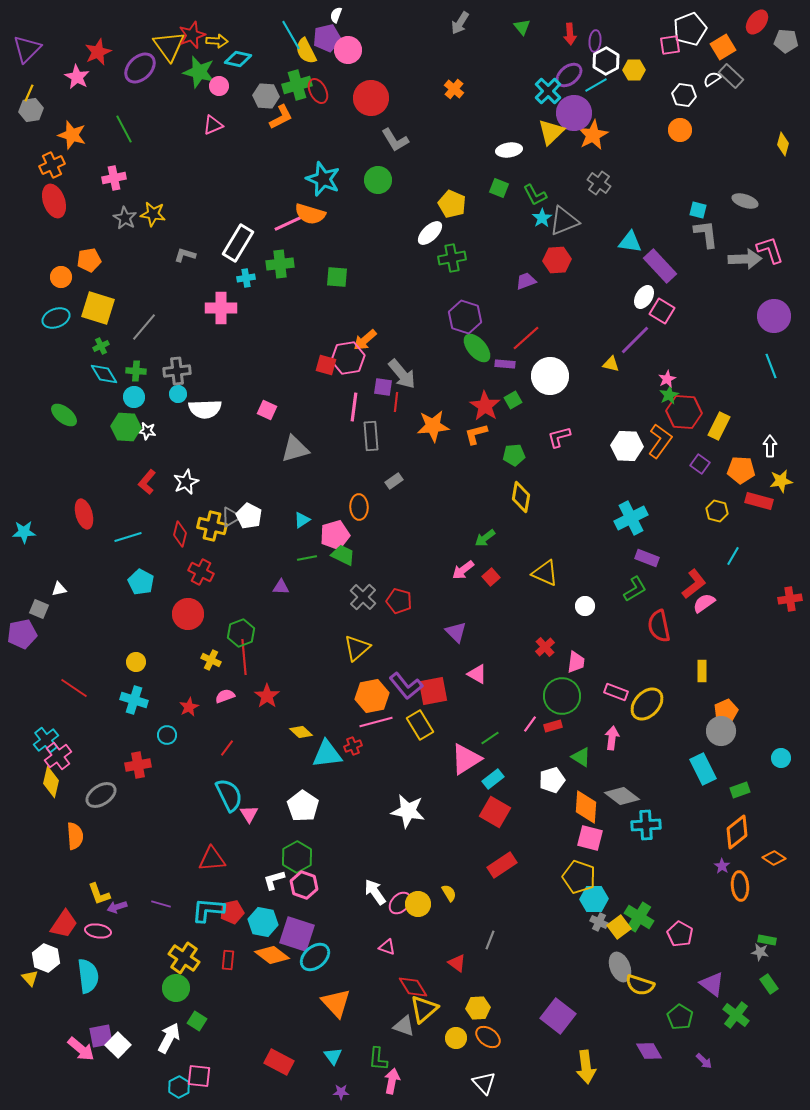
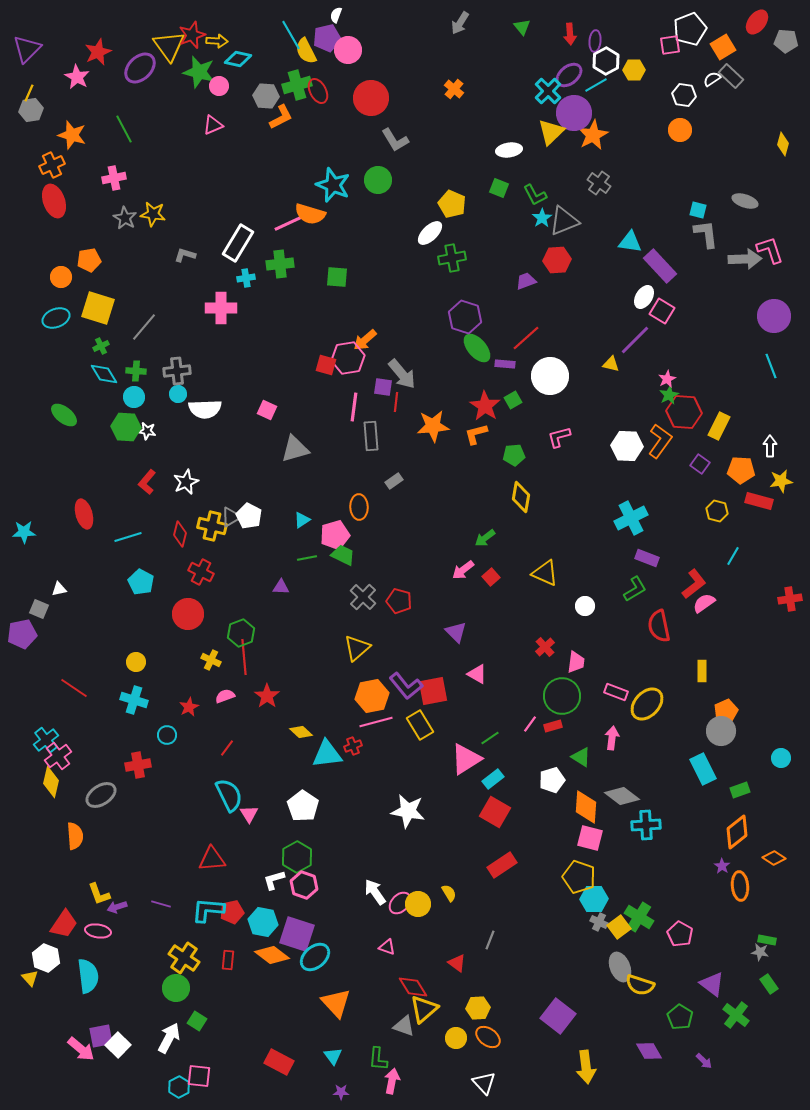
cyan star at (323, 179): moved 10 px right, 6 px down
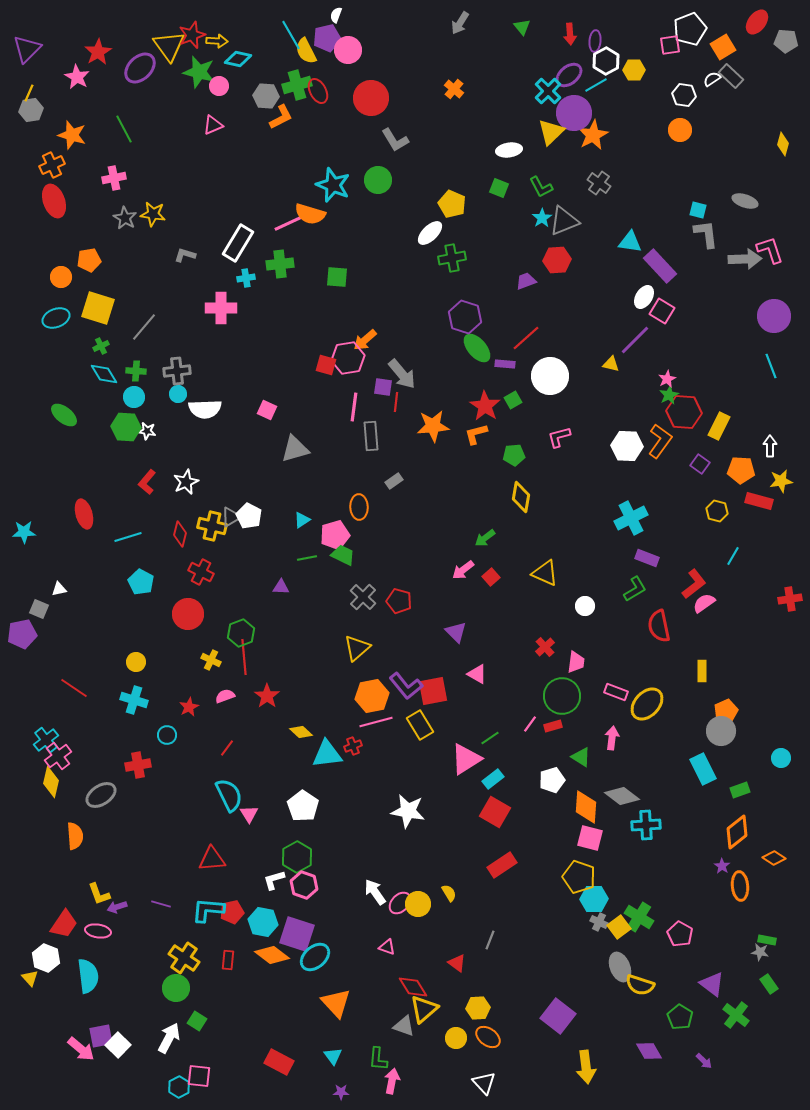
red star at (98, 52): rotated 8 degrees counterclockwise
green L-shape at (535, 195): moved 6 px right, 8 px up
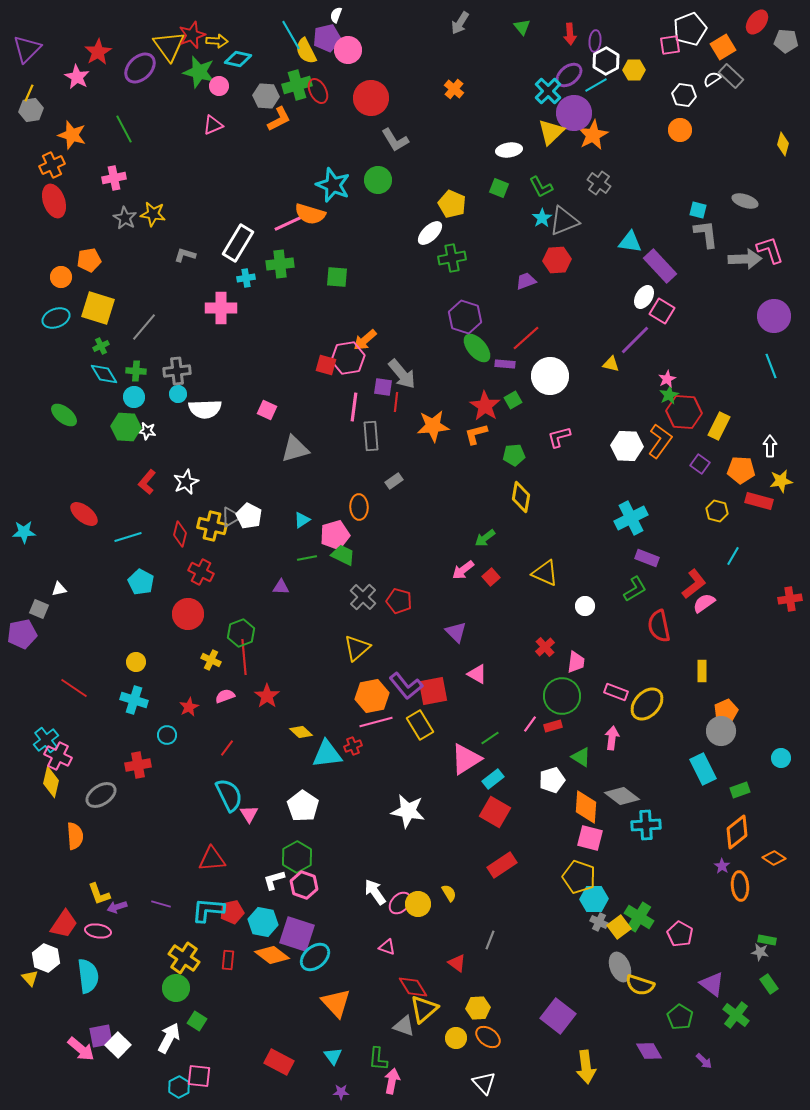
orange L-shape at (281, 117): moved 2 px left, 2 px down
red ellipse at (84, 514): rotated 36 degrees counterclockwise
pink cross at (58, 756): rotated 28 degrees counterclockwise
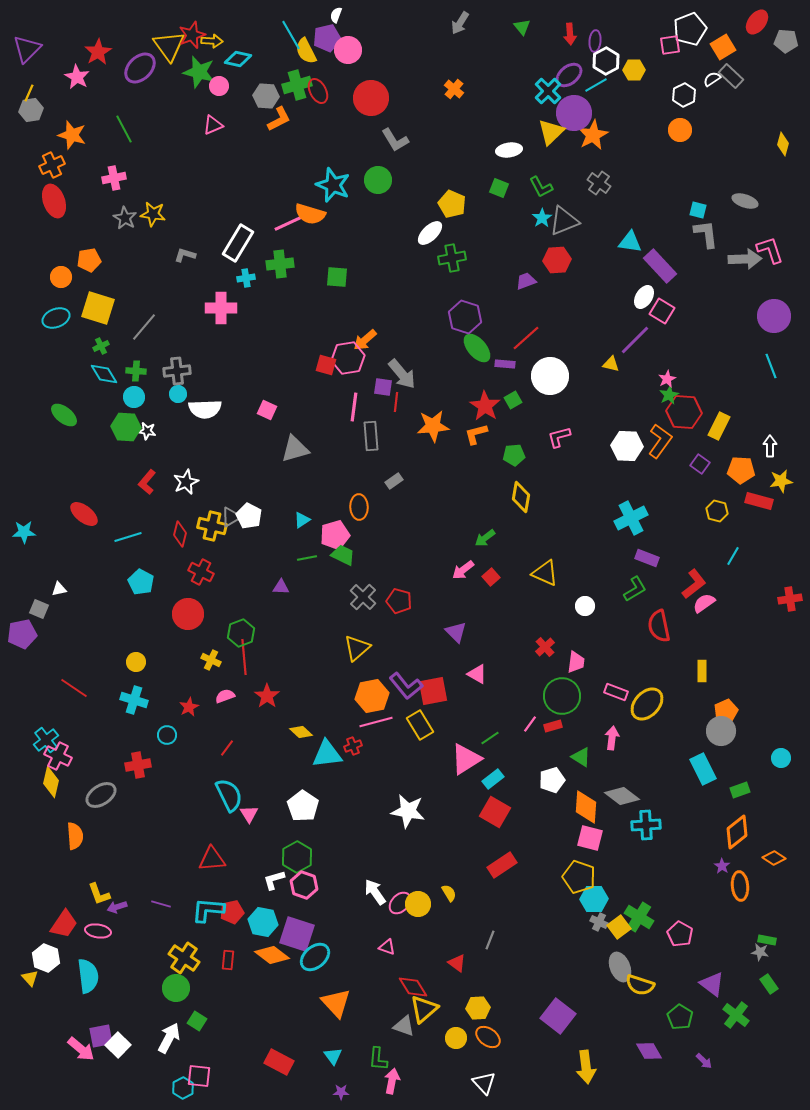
yellow arrow at (217, 41): moved 5 px left
white hexagon at (684, 95): rotated 25 degrees clockwise
cyan hexagon at (179, 1087): moved 4 px right, 1 px down
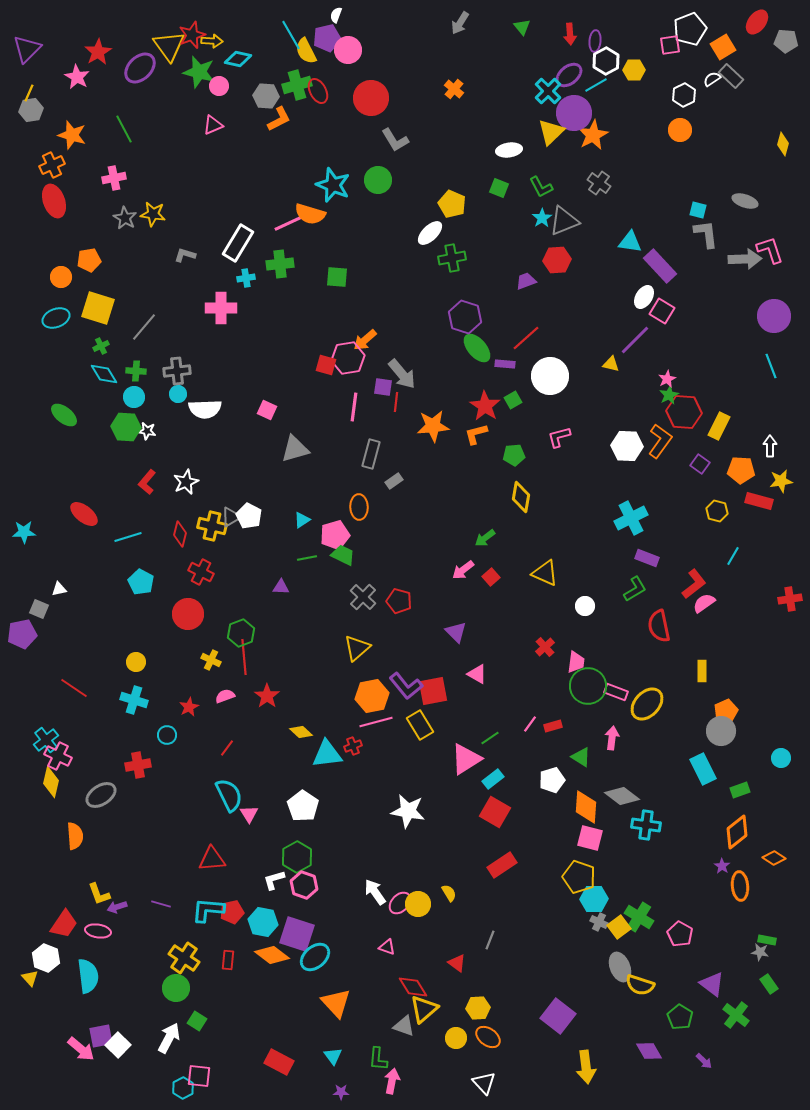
gray rectangle at (371, 436): moved 18 px down; rotated 20 degrees clockwise
green circle at (562, 696): moved 26 px right, 10 px up
cyan cross at (646, 825): rotated 12 degrees clockwise
